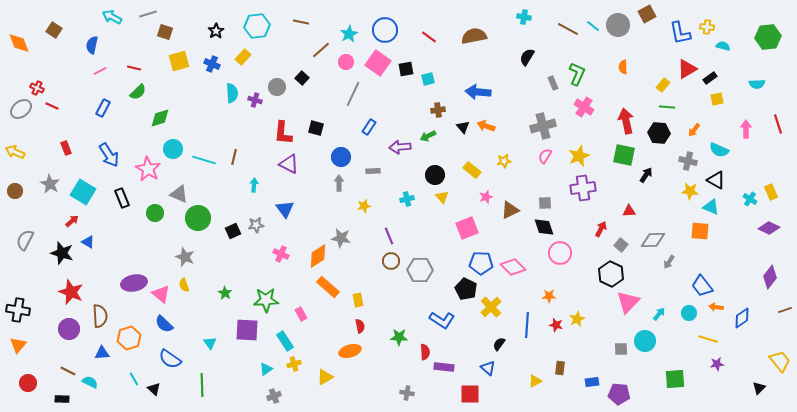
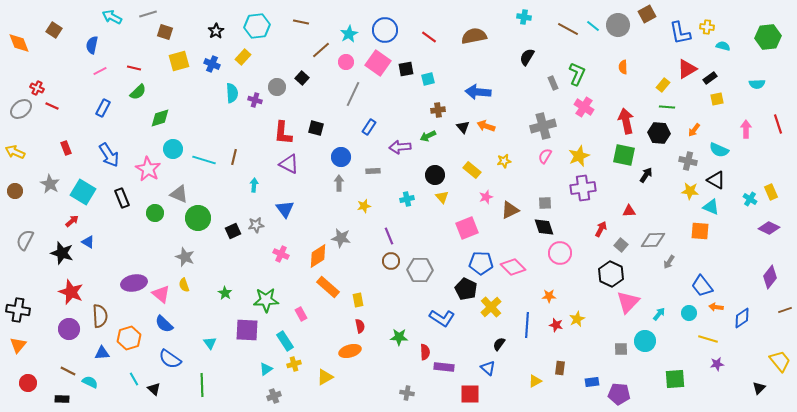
blue L-shape at (442, 320): moved 2 px up
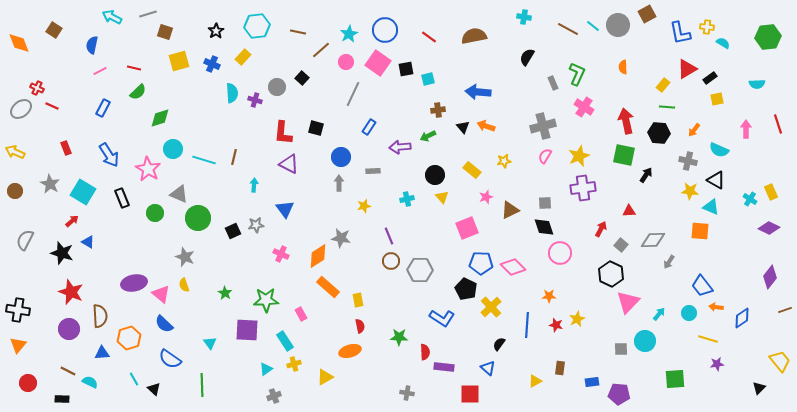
brown line at (301, 22): moved 3 px left, 10 px down
cyan semicircle at (723, 46): moved 3 px up; rotated 16 degrees clockwise
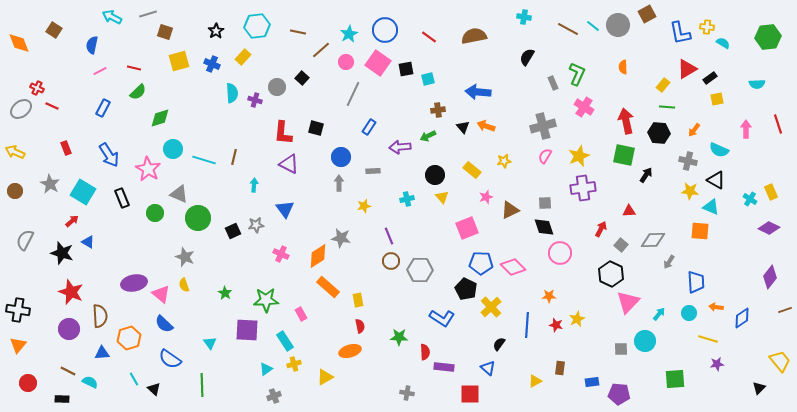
blue trapezoid at (702, 286): moved 6 px left, 4 px up; rotated 145 degrees counterclockwise
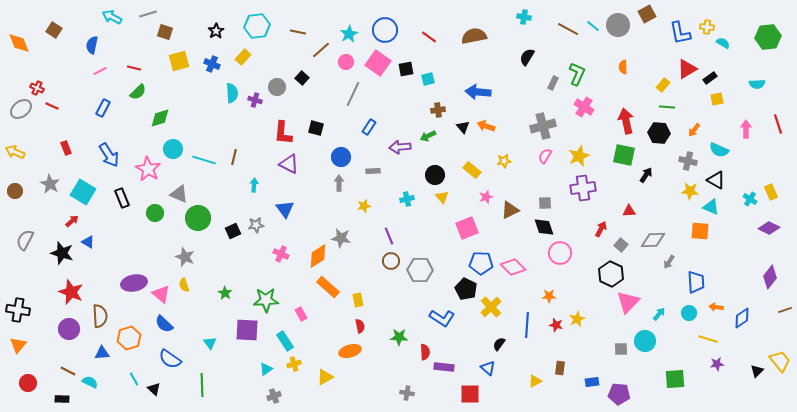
gray rectangle at (553, 83): rotated 48 degrees clockwise
black triangle at (759, 388): moved 2 px left, 17 px up
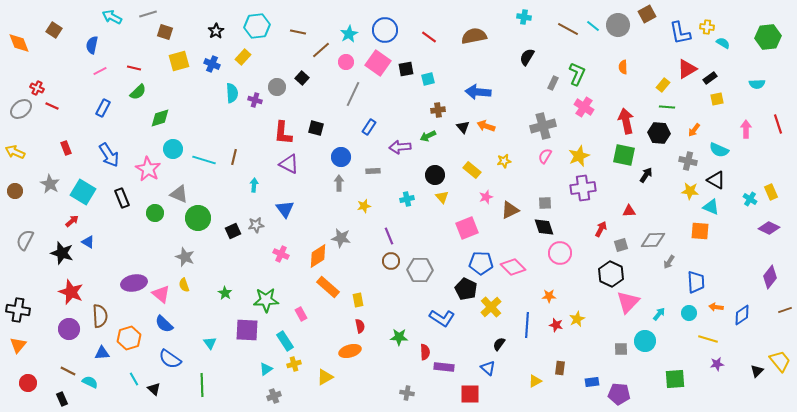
gray square at (621, 245): rotated 32 degrees clockwise
blue diamond at (742, 318): moved 3 px up
black rectangle at (62, 399): rotated 64 degrees clockwise
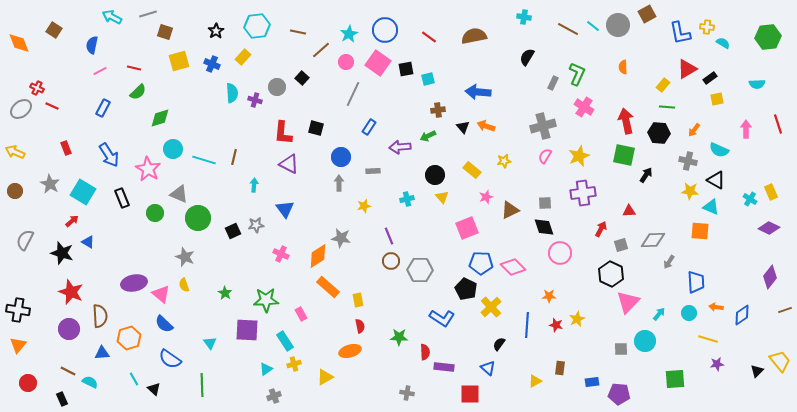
purple cross at (583, 188): moved 5 px down
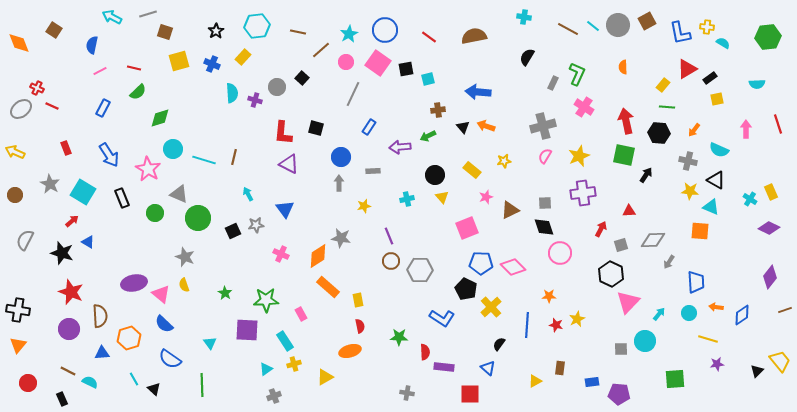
brown square at (647, 14): moved 7 px down
cyan arrow at (254, 185): moved 6 px left, 9 px down; rotated 32 degrees counterclockwise
brown circle at (15, 191): moved 4 px down
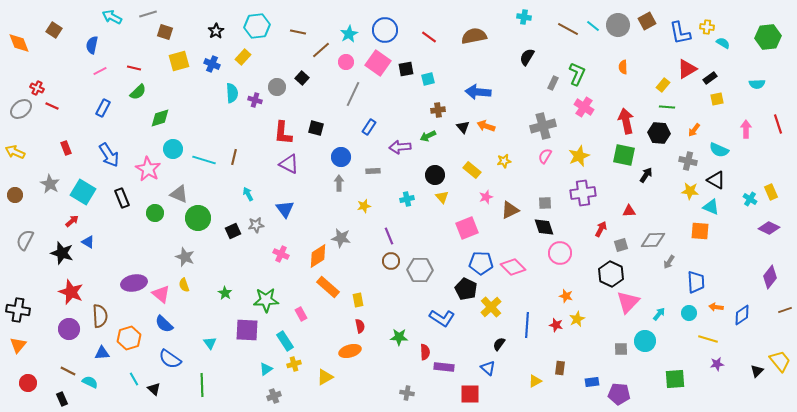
orange star at (549, 296): moved 17 px right; rotated 16 degrees clockwise
